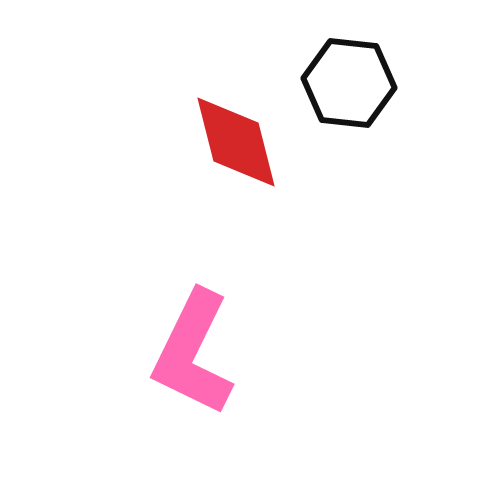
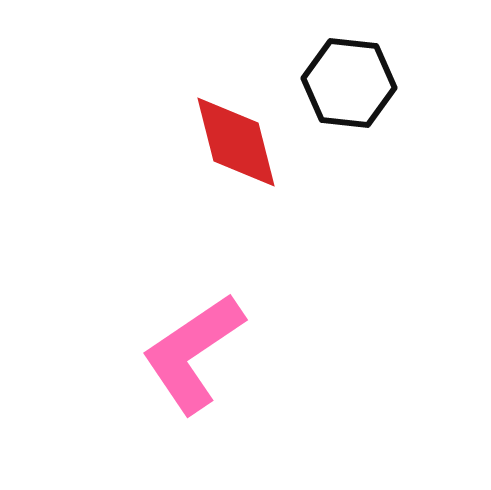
pink L-shape: rotated 30 degrees clockwise
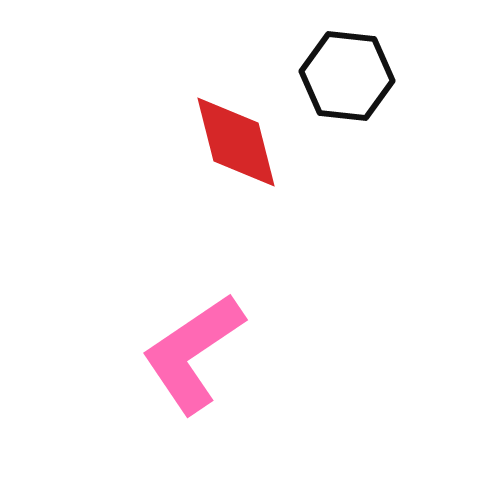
black hexagon: moved 2 px left, 7 px up
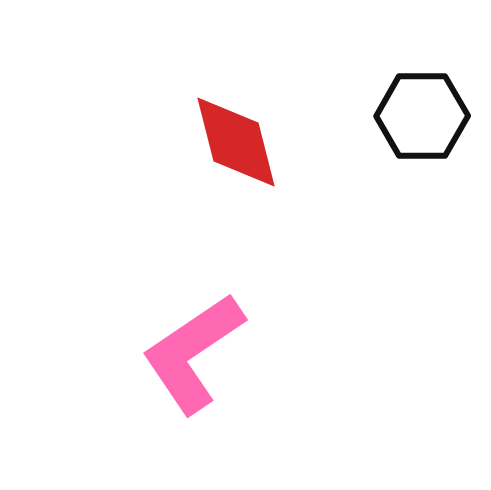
black hexagon: moved 75 px right, 40 px down; rotated 6 degrees counterclockwise
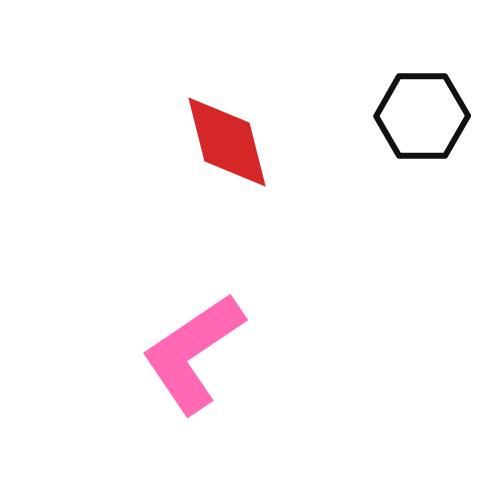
red diamond: moved 9 px left
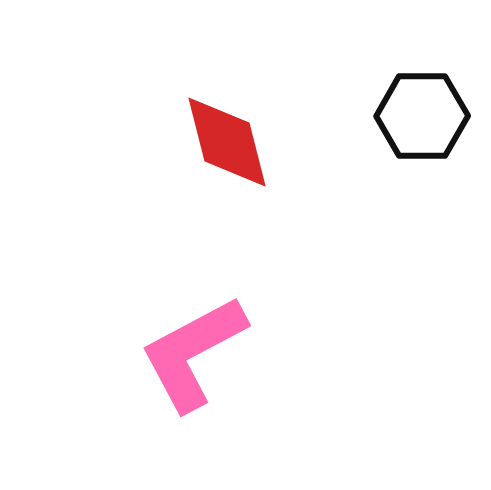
pink L-shape: rotated 6 degrees clockwise
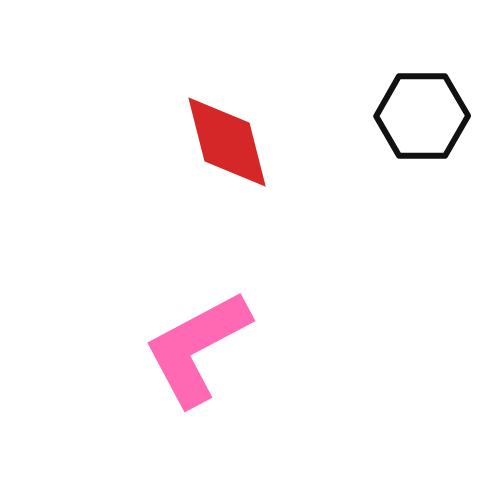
pink L-shape: moved 4 px right, 5 px up
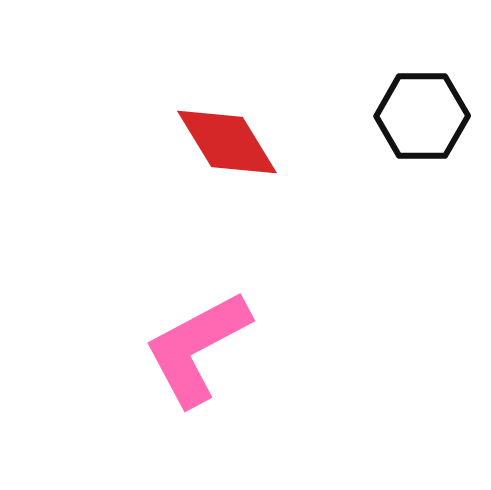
red diamond: rotated 17 degrees counterclockwise
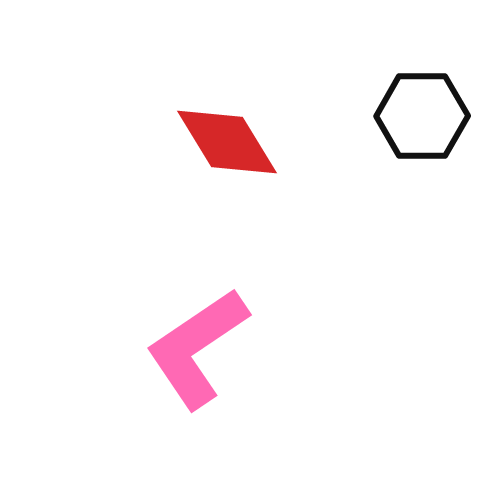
pink L-shape: rotated 6 degrees counterclockwise
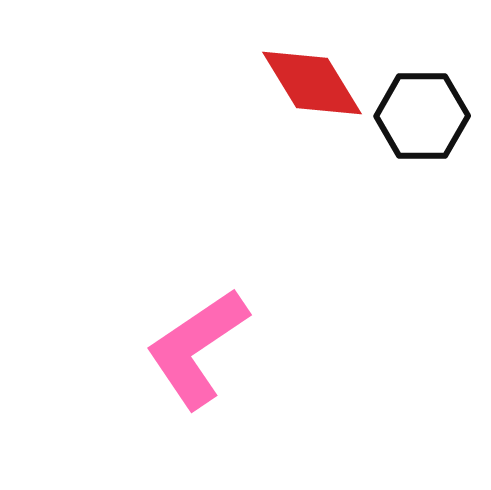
red diamond: moved 85 px right, 59 px up
